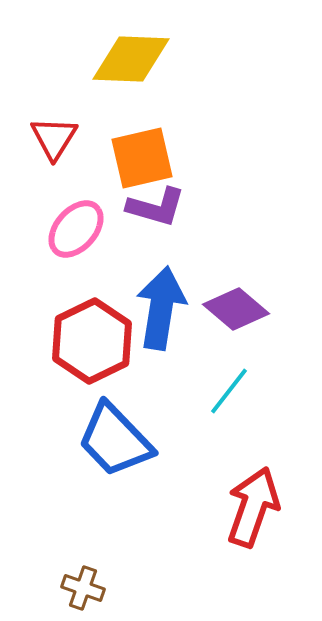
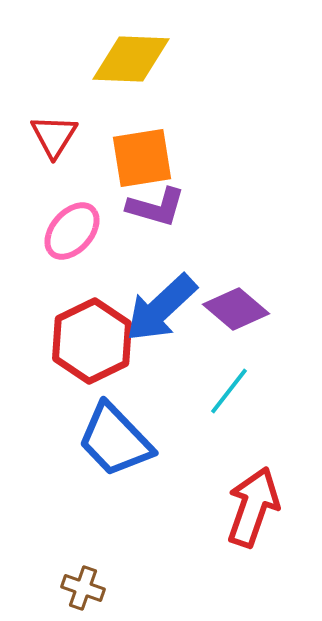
red triangle: moved 2 px up
orange square: rotated 4 degrees clockwise
pink ellipse: moved 4 px left, 2 px down
blue arrow: rotated 142 degrees counterclockwise
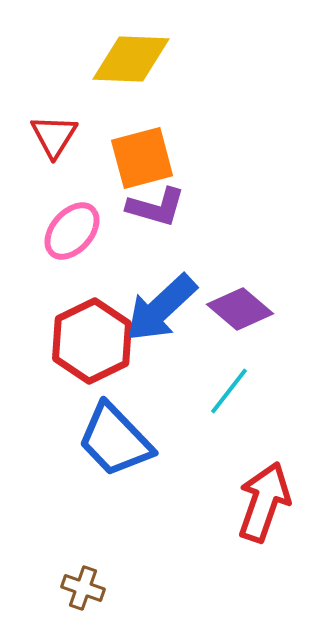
orange square: rotated 6 degrees counterclockwise
purple diamond: moved 4 px right
red arrow: moved 11 px right, 5 px up
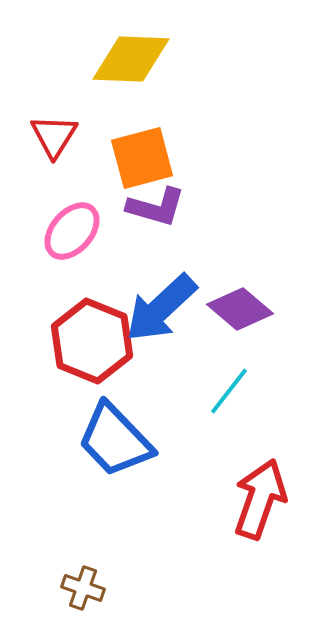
red hexagon: rotated 12 degrees counterclockwise
red arrow: moved 4 px left, 3 px up
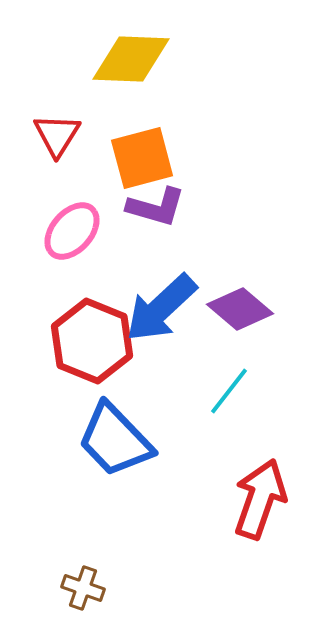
red triangle: moved 3 px right, 1 px up
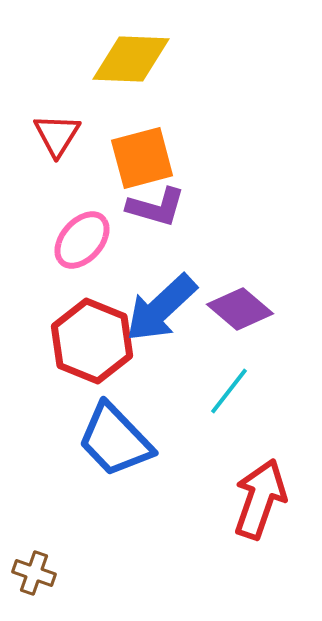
pink ellipse: moved 10 px right, 9 px down
brown cross: moved 49 px left, 15 px up
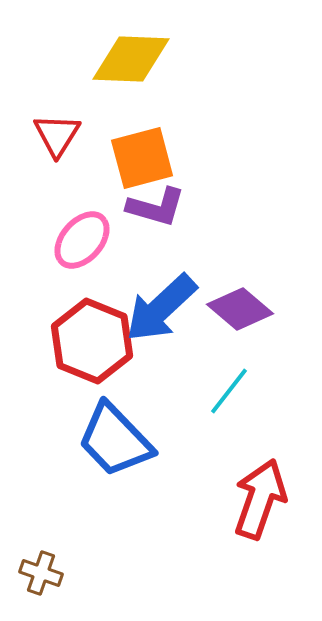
brown cross: moved 7 px right
